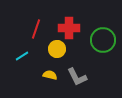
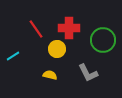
red line: rotated 54 degrees counterclockwise
cyan line: moved 9 px left
gray L-shape: moved 11 px right, 4 px up
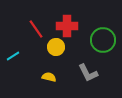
red cross: moved 2 px left, 2 px up
yellow circle: moved 1 px left, 2 px up
yellow semicircle: moved 1 px left, 2 px down
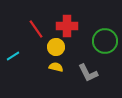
green circle: moved 2 px right, 1 px down
yellow semicircle: moved 7 px right, 10 px up
